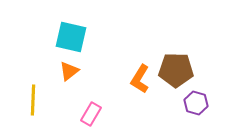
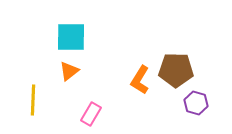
cyan square: rotated 12 degrees counterclockwise
orange L-shape: moved 1 px down
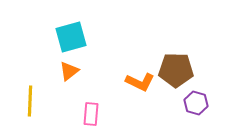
cyan square: rotated 16 degrees counterclockwise
orange L-shape: moved 2 px down; rotated 96 degrees counterclockwise
yellow line: moved 3 px left, 1 px down
pink rectangle: rotated 25 degrees counterclockwise
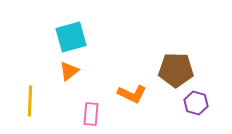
orange L-shape: moved 8 px left, 12 px down
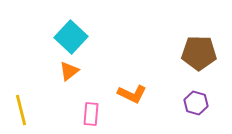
cyan square: rotated 32 degrees counterclockwise
brown pentagon: moved 23 px right, 17 px up
yellow line: moved 9 px left, 9 px down; rotated 16 degrees counterclockwise
